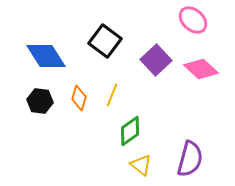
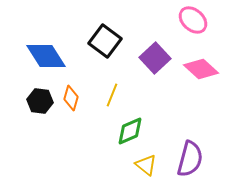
purple square: moved 1 px left, 2 px up
orange diamond: moved 8 px left
green diamond: rotated 12 degrees clockwise
yellow triangle: moved 5 px right
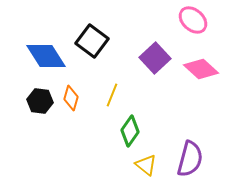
black square: moved 13 px left
green diamond: rotated 32 degrees counterclockwise
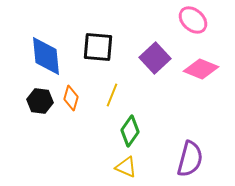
black square: moved 6 px right, 6 px down; rotated 32 degrees counterclockwise
blue diamond: rotated 27 degrees clockwise
pink diamond: rotated 20 degrees counterclockwise
yellow triangle: moved 20 px left, 2 px down; rotated 15 degrees counterclockwise
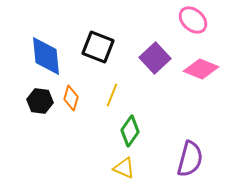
black square: rotated 16 degrees clockwise
yellow triangle: moved 2 px left, 1 px down
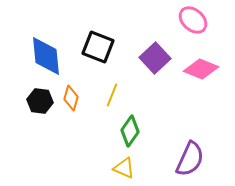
purple semicircle: rotated 9 degrees clockwise
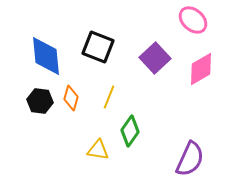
pink diamond: rotated 52 degrees counterclockwise
yellow line: moved 3 px left, 2 px down
yellow triangle: moved 26 px left, 18 px up; rotated 15 degrees counterclockwise
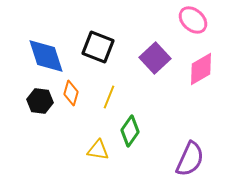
blue diamond: rotated 12 degrees counterclockwise
orange diamond: moved 5 px up
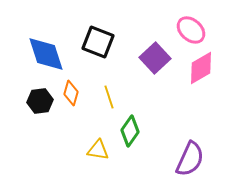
pink ellipse: moved 2 px left, 10 px down
black square: moved 5 px up
blue diamond: moved 2 px up
pink diamond: moved 1 px up
yellow line: rotated 40 degrees counterclockwise
black hexagon: rotated 15 degrees counterclockwise
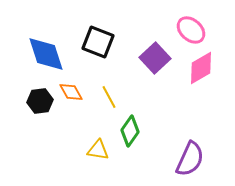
orange diamond: moved 1 px up; rotated 45 degrees counterclockwise
yellow line: rotated 10 degrees counterclockwise
